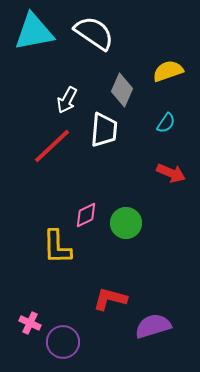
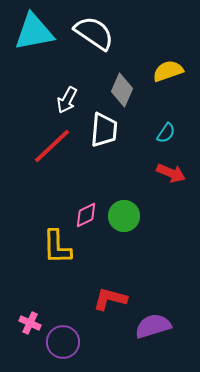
cyan semicircle: moved 10 px down
green circle: moved 2 px left, 7 px up
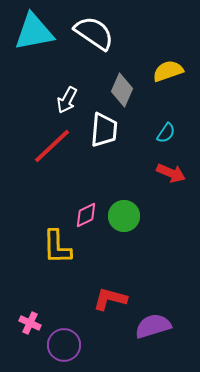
purple circle: moved 1 px right, 3 px down
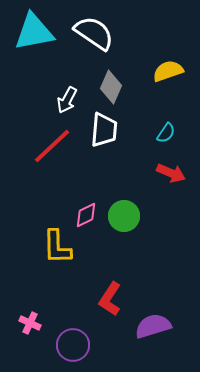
gray diamond: moved 11 px left, 3 px up
red L-shape: rotated 72 degrees counterclockwise
purple circle: moved 9 px right
